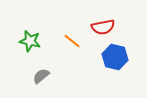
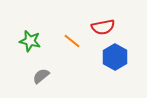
blue hexagon: rotated 15 degrees clockwise
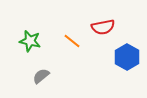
blue hexagon: moved 12 px right
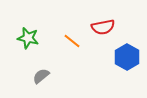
green star: moved 2 px left, 3 px up
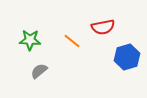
green star: moved 2 px right, 2 px down; rotated 10 degrees counterclockwise
blue hexagon: rotated 15 degrees clockwise
gray semicircle: moved 2 px left, 5 px up
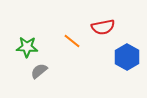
green star: moved 3 px left, 7 px down
blue hexagon: rotated 15 degrees counterclockwise
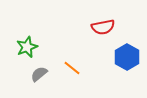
orange line: moved 27 px down
green star: rotated 25 degrees counterclockwise
gray semicircle: moved 3 px down
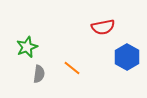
gray semicircle: rotated 138 degrees clockwise
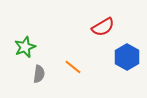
red semicircle: rotated 20 degrees counterclockwise
green star: moved 2 px left
orange line: moved 1 px right, 1 px up
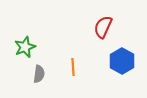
red semicircle: rotated 145 degrees clockwise
blue hexagon: moved 5 px left, 4 px down
orange line: rotated 48 degrees clockwise
